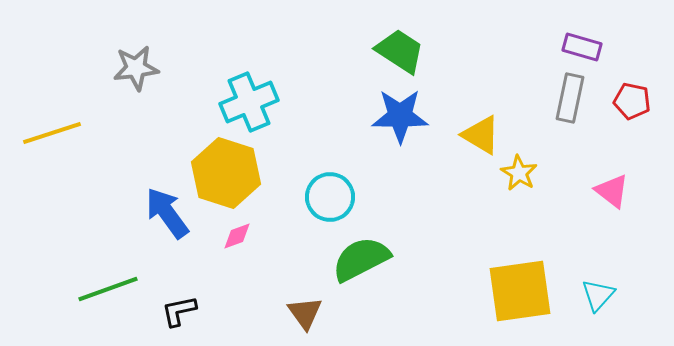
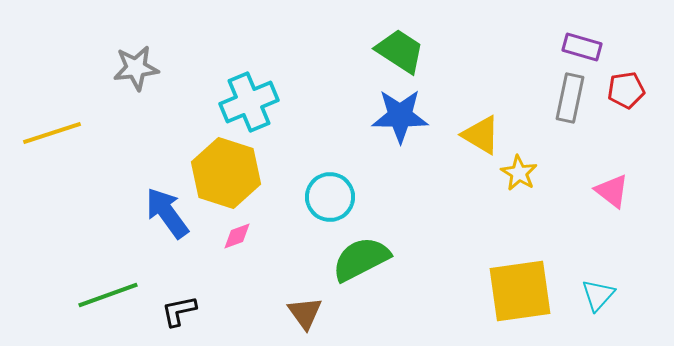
red pentagon: moved 6 px left, 11 px up; rotated 21 degrees counterclockwise
green line: moved 6 px down
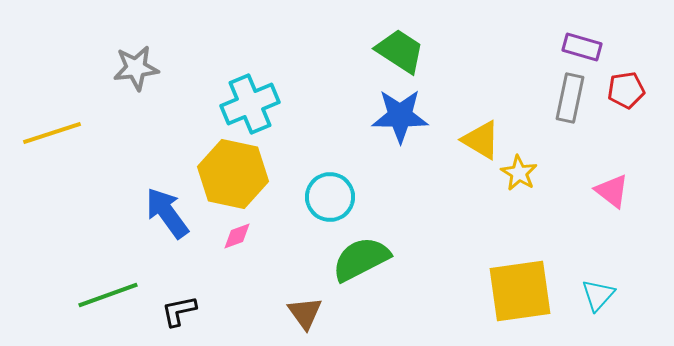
cyan cross: moved 1 px right, 2 px down
yellow triangle: moved 5 px down
yellow hexagon: moved 7 px right, 1 px down; rotated 6 degrees counterclockwise
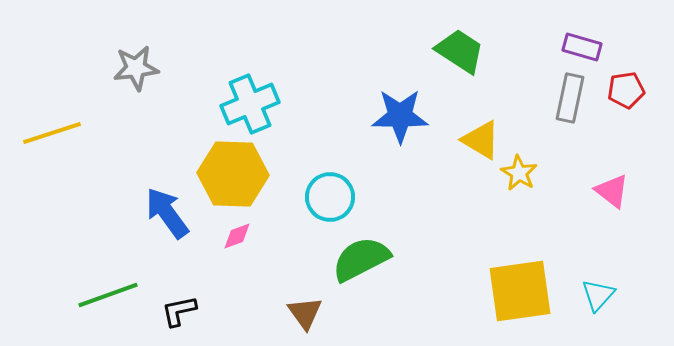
green trapezoid: moved 60 px right
yellow hexagon: rotated 10 degrees counterclockwise
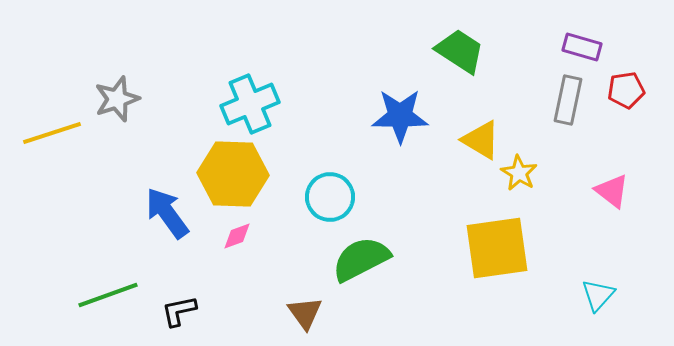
gray star: moved 19 px left, 31 px down; rotated 12 degrees counterclockwise
gray rectangle: moved 2 px left, 2 px down
yellow square: moved 23 px left, 43 px up
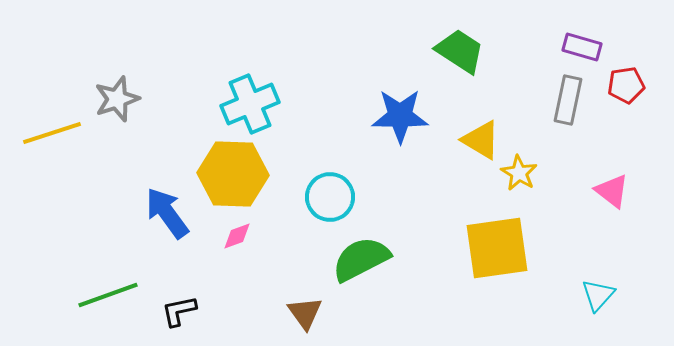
red pentagon: moved 5 px up
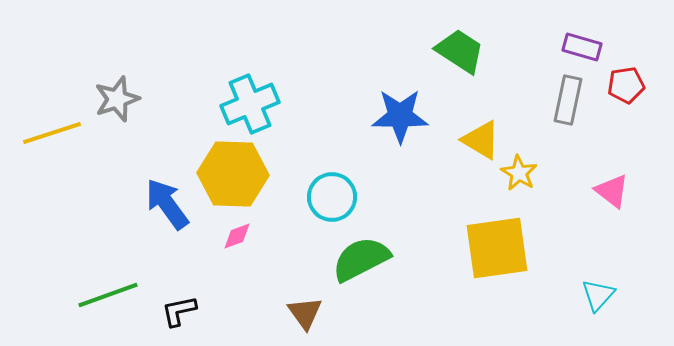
cyan circle: moved 2 px right
blue arrow: moved 9 px up
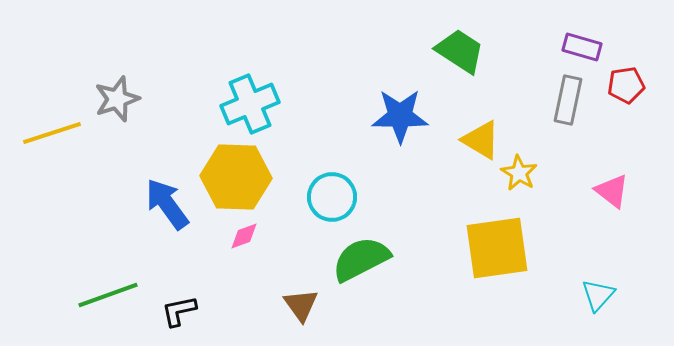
yellow hexagon: moved 3 px right, 3 px down
pink diamond: moved 7 px right
brown triangle: moved 4 px left, 8 px up
